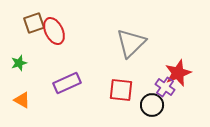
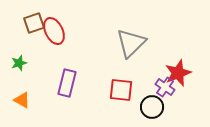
purple rectangle: rotated 52 degrees counterclockwise
black circle: moved 2 px down
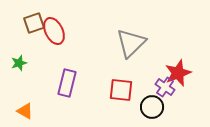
orange triangle: moved 3 px right, 11 px down
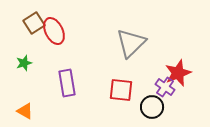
brown square: rotated 15 degrees counterclockwise
green star: moved 5 px right
purple rectangle: rotated 24 degrees counterclockwise
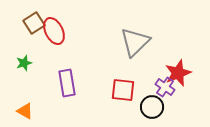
gray triangle: moved 4 px right, 1 px up
red square: moved 2 px right
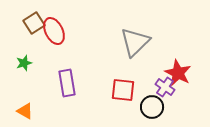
red star: rotated 24 degrees counterclockwise
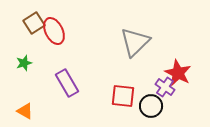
purple rectangle: rotated 20 degrees counterclockwise
red square: moved 6 px down
black circle: moved 1 px left, 1 px up
